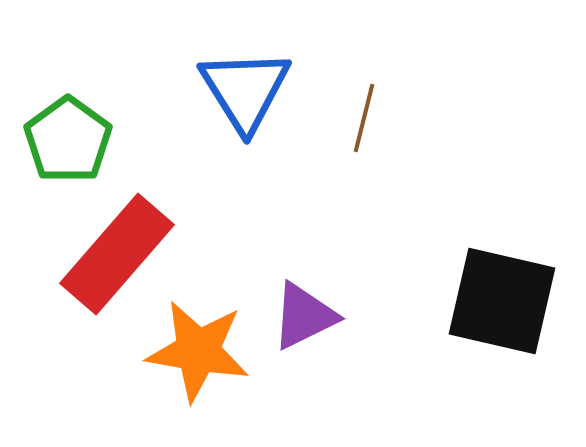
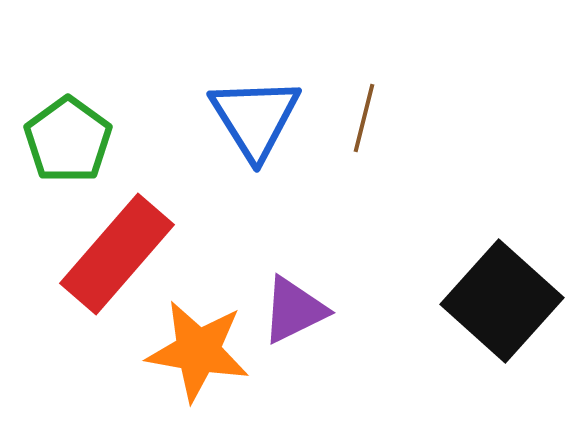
blue triangle: moved 10 px right, 28 px down
black square: rotated 29 degrees clockwise
purple triangle: moved 10 px left, 6 px up
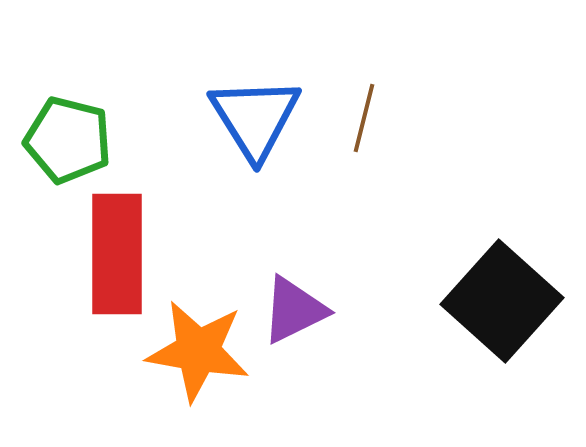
green pentagon: rotated 22 degrees counterclockwise
red rectangle: rotated 41 degrees counterclockwise
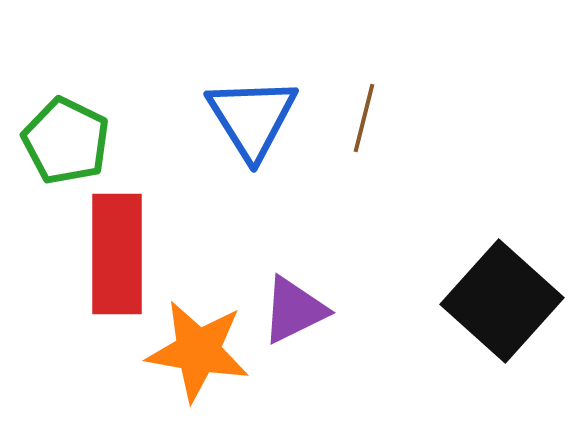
blue triangle: moved 3 px left
green pentagon: moved 2 px left, 1 px down; rotated 12 degrees clockwise
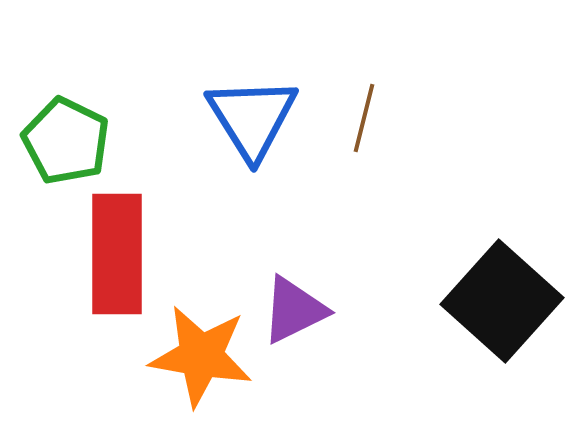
orange star: moved 3 px right, 5 px down
